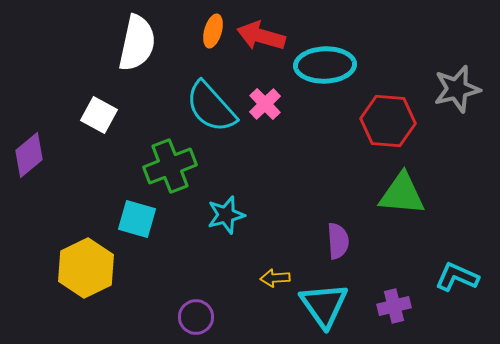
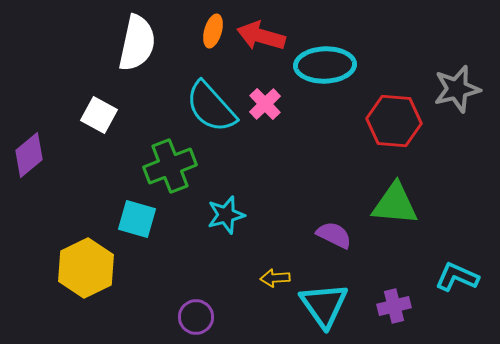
red hexagon: moved 6 px right
green triangle: moved 7 px left, 10 px down
purple semicircle: moved 4 px left, 6 px up; rotated 60 degrees counterclockwise
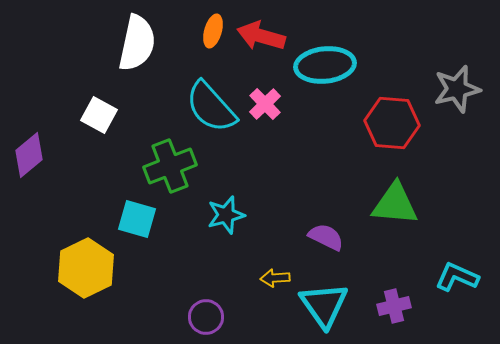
cyan ellipse: rotated 4 degrees counterclockwise
red hexagon: moved 2 px left, 2 px down
purple semicircle: moved 8 px left, 2 px down
purple circle: moved 10 px right
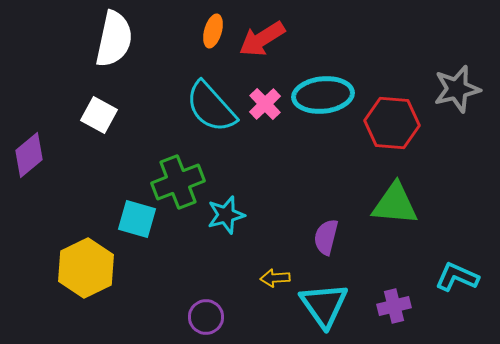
red arrow: moved 1 px right, 3 px down; rotated 48 degrees counterclockwise
white semicircle: moved 23 px left, 4 px up
cyan ellipse: moved 2 px left, 30 px down
green cross: moved 8 px right, 16 px down
purple semicircle: rotated 102 degrees counterclockwise
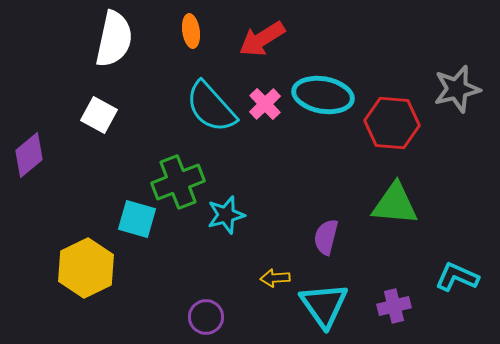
orange ellipse: moved 22 px left; rotated 24 degrees counterclockwise
cyan ellipse: rotated 16 degrees clockwise
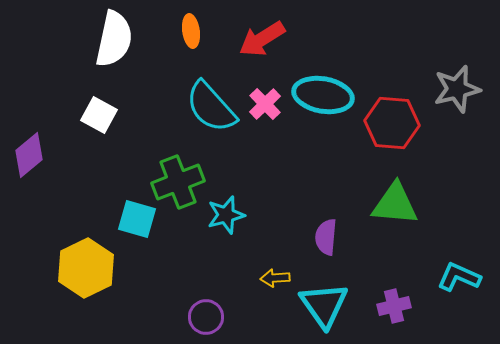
purple semicircle: rotated 9 degrees counterclockwise
cyan L-shape: moved 2 px right
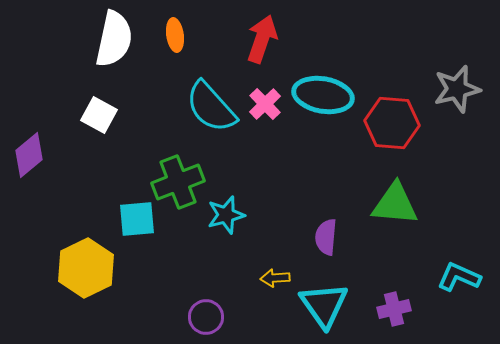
orange ellipse: moved 16 px left, 4 px down
red arrow: rotated 141 degrees clockwise
cyan square: rotated 21 degrees counterclockwise
purple cross: moved 3 px down
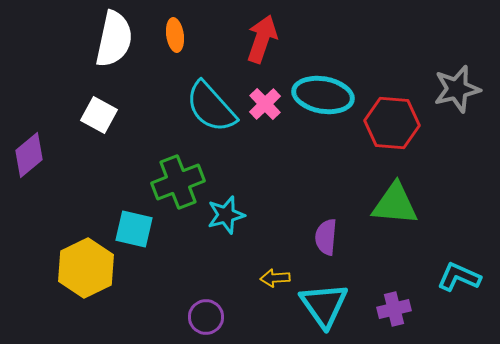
cyan square: moved 3 px left, 10 px down; rotated 18 degrees clockwise
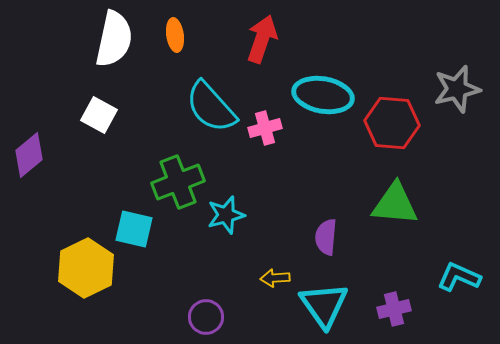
pink cross: moved 24 px down; rotated 28 degrees clockwise
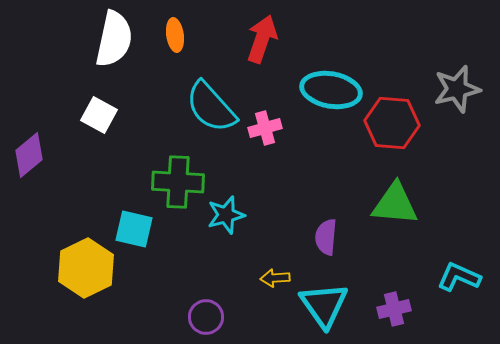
cyan ellipse: moved 8 px right, 5 px up
green cross: rotated 24 degrees clockwise
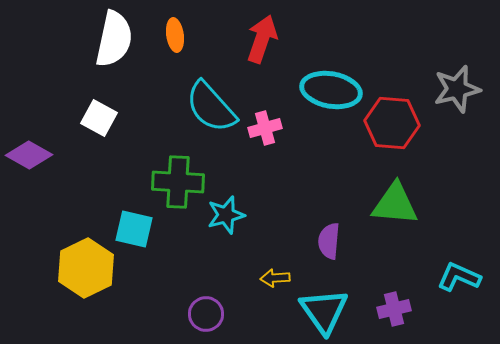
white square: moved 3 px down
purple diamond: rotated 69 degrees clockwise
purple semicircle: moved 3 px right, 4 px down
cyan triangle: moved 6 px down
purple circle: moved 3 px up
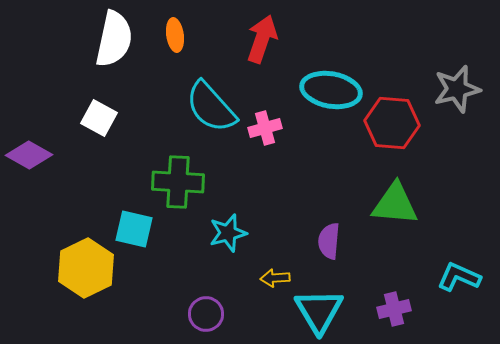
cyan star: moved 2 px right, 18 px down
cyan triangle: moved 5 px left; rotated 4 degrees clockwise
